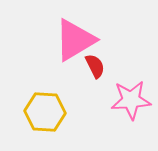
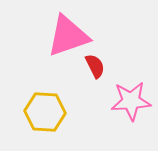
pink triangle: moved 7 px left, 4 px up; rotated 12 degrees clockwise
pink star: moved 1 px down
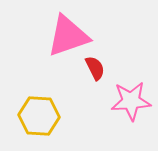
red semicircle: moved 2 px down
yellow hexagon: moved 6 px left, 4 px down
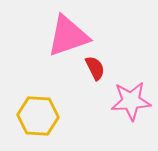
yellow hexagon: moved 1 px left
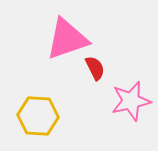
pink triangle: moved 1 px left, 3 px down
pink star: rotated 9 degrees counterclockwise
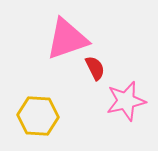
pink star: moved 5 px left
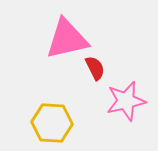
pink triangle: rotated 6 degrees clockwise
yellow hexagon: moved 14 px right, 7 px down
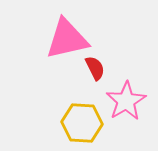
pink star: rotated 18 degrees counterclockwise
yellow hexagon: moved 30 px right
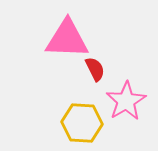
pink triangle: rotated 15 degrees clockwise
red semicircle: moved 1 px down
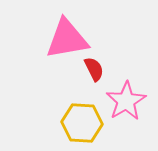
pink triangle: rotated 12 degrees counterclockwise
red semicircle: moved 1 px left
